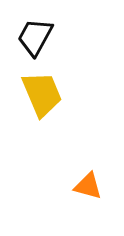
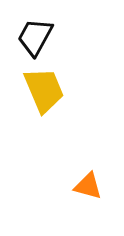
yellow trapezoid: moved 2 px right, 4 px up
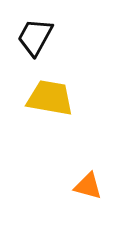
yellow trapezoid: moved 6 px right, 8 px down; rotated 57 degrees counterclockwise
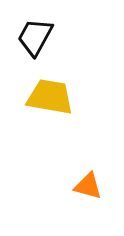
yellow trapezoid: moved 1 px up
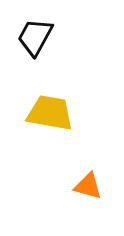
yellow trapezoid: moved 16 px down
